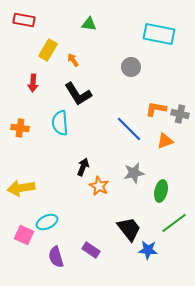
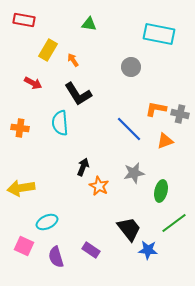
red arrow: rotated 66 degrees counterclockwise
pink square: moved 11 px down
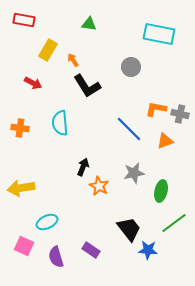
black L-shape: moved 9 px right, 8 px up
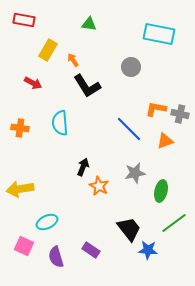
gray star: moved 1 px right
yellow arrow: moved 1 px left, 1 px down
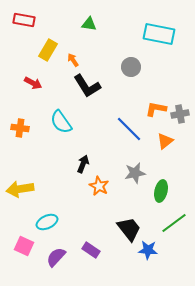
gray cross: rotated 24 degrees counterclockwise
cyan semicircle: moved 1 px right, 1 px up; rotated 30 degrees counterclockwise
orange triangle: rotated 18 degrees counterclockwise
black arrow: moved 3 px up
purple semicircle: rotated 60 degrees clockwise
